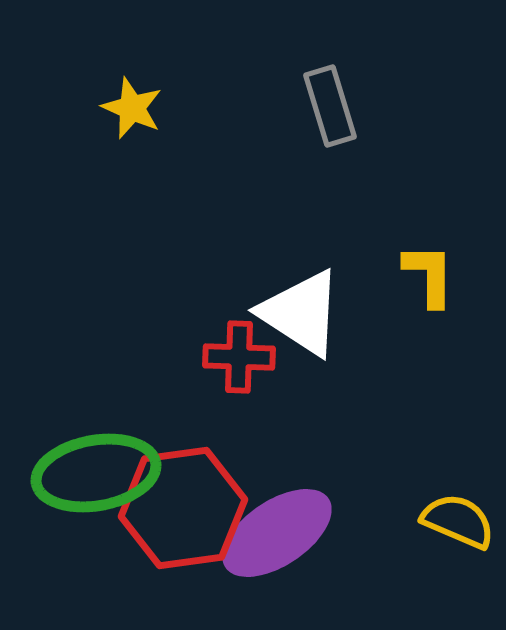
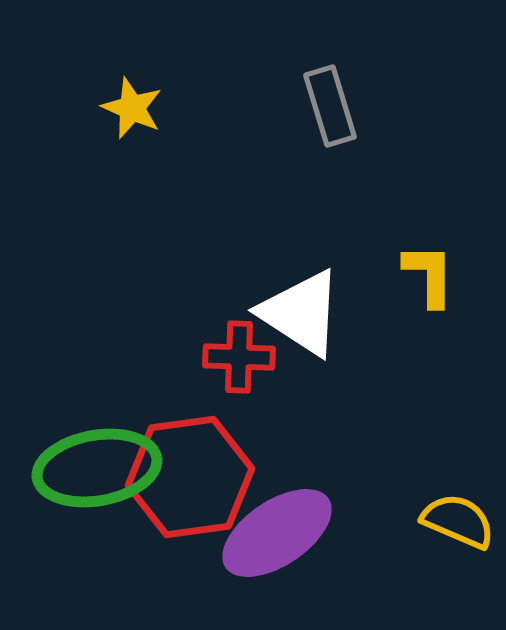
green ellipse: moved 1 px right, 5 px up
red hexagon: moved 7 px right, 31 px up
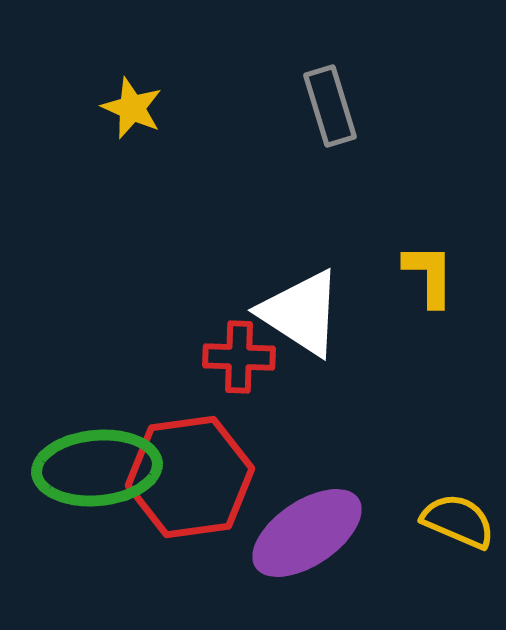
green ellipse: rotated 5 degrees clockwise
purple ellipse: moved 30 px right
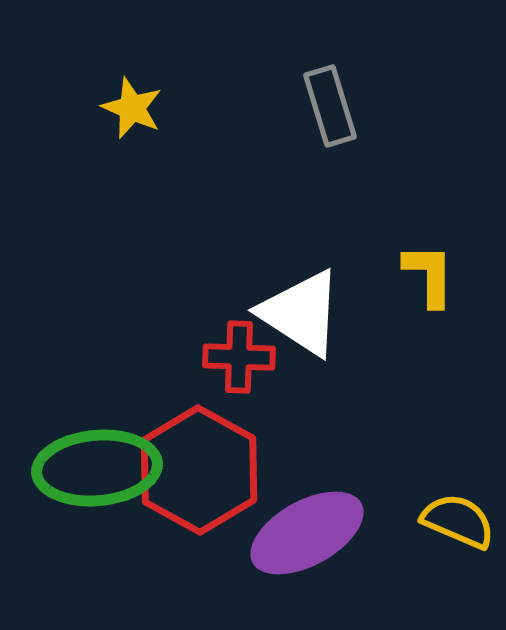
red hexagon: moved 9 px right, 7 px up; rotated 23 degrees counterclockwise
purple ellipse: rotated 5 degrees clockwise
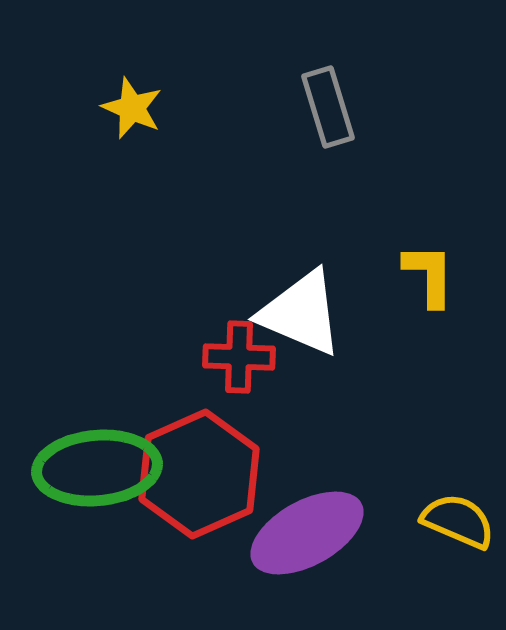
gray rectangle: moved 2 px left, 1 px down
white triangle: rotated 10 degrees counterclockwise
red hexagon: moved 4 px down; rotated 7 degrees clockwise
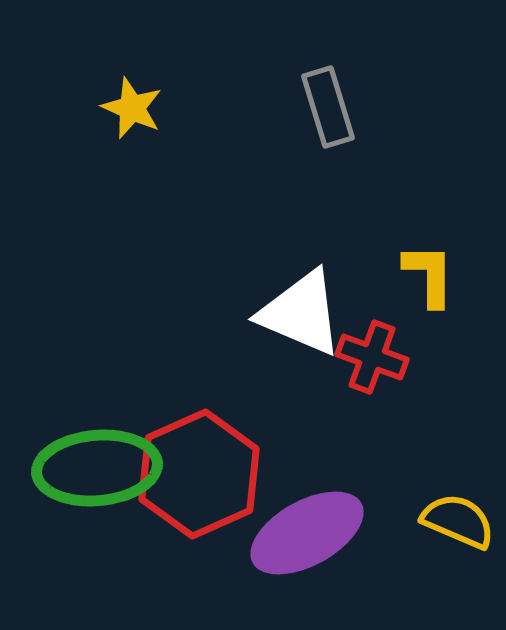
red cross: moved 133 px right; rotated 18 degrees clockwise
